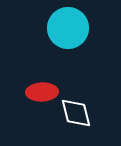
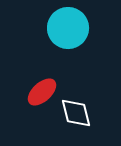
red ellipse: rotated 40 degrees counterclockwise
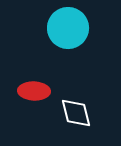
red ellipse: moved 8 px left, 1 px up; rotated 44 degrees clockwise
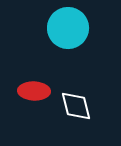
white diamond: moved 7 px up
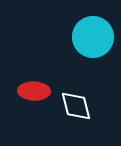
cyan circle: moved 25 px right, 9 px down
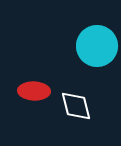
cyan circle: moved 4 px right, 9 px down
